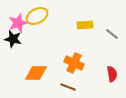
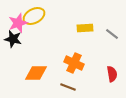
yellow ellipse: moved 3 px left
yellow rectangle: moved 3 px down
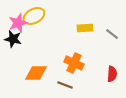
red semicircle: rotated 14 degrees clockwise
brown line: moved 3 px left, 2 px up
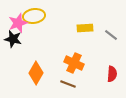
yellow ellipse: rotated 20 degrees clockwise
gray line: moved 1 px left, 1 px down
orange diamond: rotated 60 degrees counterclockwise
brown line: moved 3 px right, 1 px up
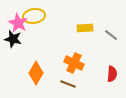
pink star: rotated 24 degrees counterclockwise
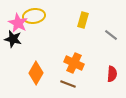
yellow rectangle: moved 2 px left, 8 px up; rotated 70 degrees counterclockwise
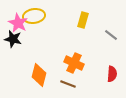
orange diamond: moved 3 px right, 2 px down; rotated 15 degrees counterclockwise
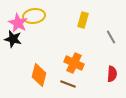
gray line: moved 2 px down; rotated 24 degrees clockwise
